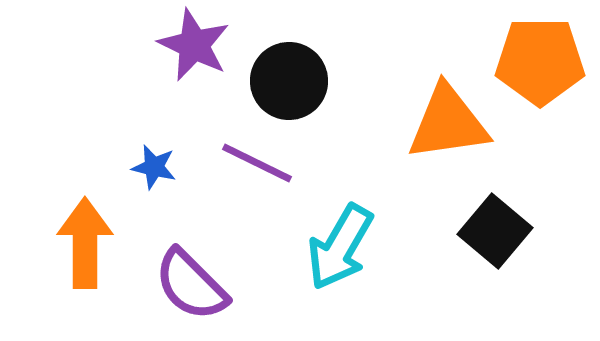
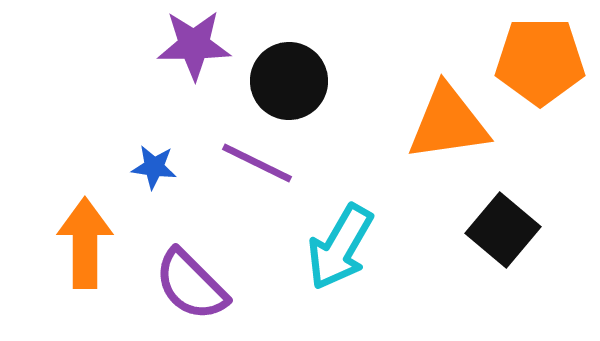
purple star: rotated 26 degrees counterclockwise
blue star: rotated 6 degrees counterclockwise
black square: moved 8 px right, 1 px up
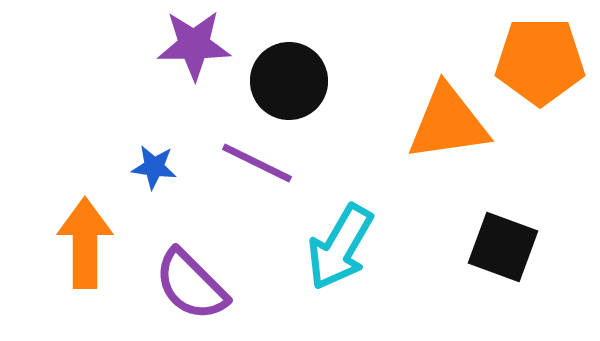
black square: moved 17 px down; rotated 20 degrees counterclockwise
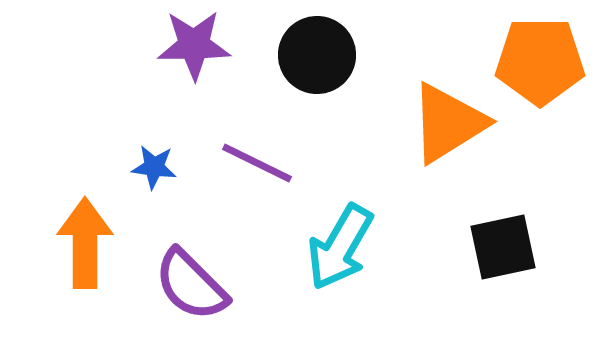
black circle: moved 28 px right, 26 px up
orange triangle: rotated 24 degrees counterclockwise
black square: rotated 32 degrees counterclockwise
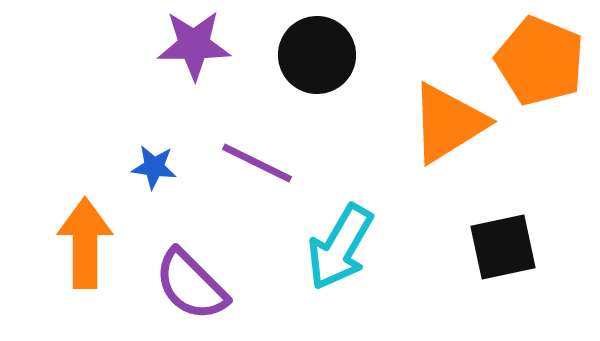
orange pentagon: rotated 22 degrees clockwise
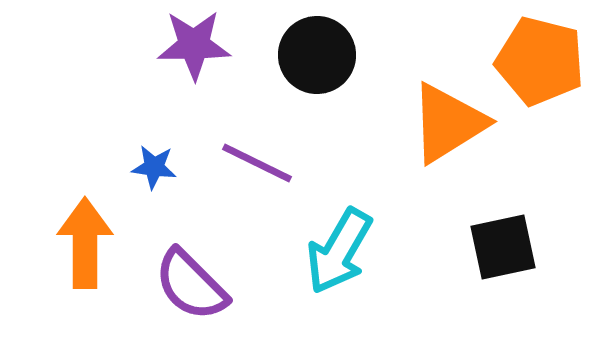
orange pentagon: rotated 8 degrees counterclockwise
cyan arrow: moved 1 px left, 4 px down
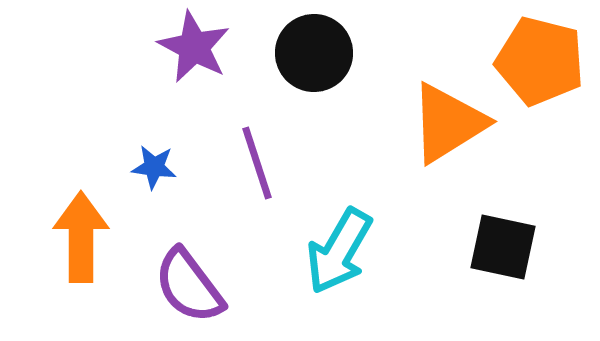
purple star: moved 2 px down; rotated 28 degrees clockwise
black circle: moved 3 px left, 2 px up
purple line: rotated 46 degrees clockwise
orange arrow: moved 4 px left, 6 px up
black square: rotated 24 degrees clockwise
purple semicircle: moved 2 px left, 1 px down; rotated 8 degrees clockwise
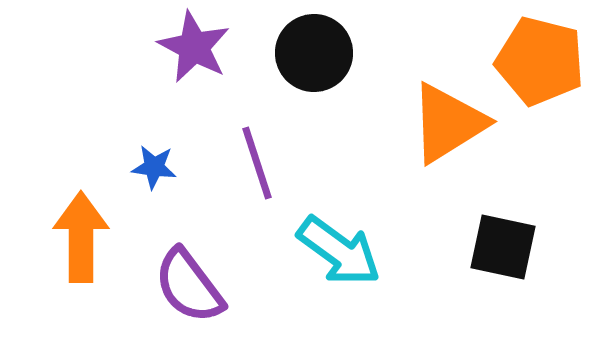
cyan arrow: rotated 84 degrees counterclockwise
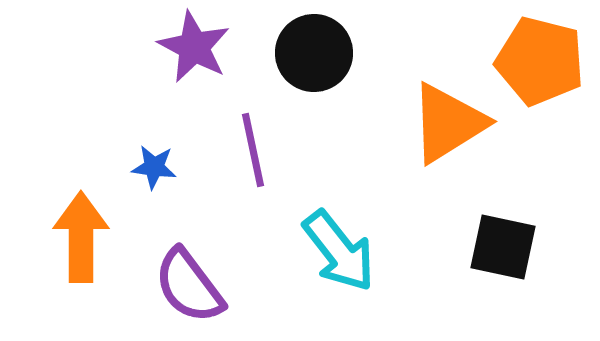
purple line: moved 4 px left, 13 px up; rotated 6 degrees clockwise
cyan arrow: rotated 16 degrees clockwise
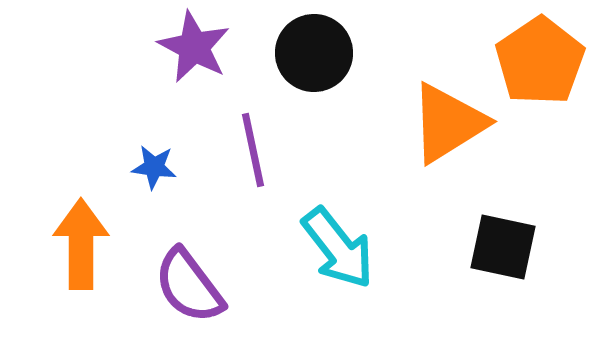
orange pentagon: rotated 24 degrees clockwise
orange arrow: moved 7 px down
cyan arrow: moved 1 px left, 3 px up
